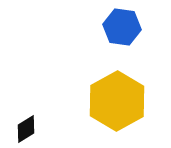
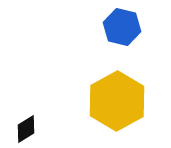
blue hexagon: rotated 6 degrees clockwise
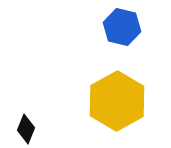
black diamond: rotated 36 degrees counterclockwise
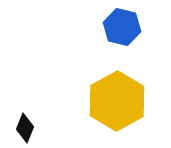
black diamond: moved 1 px left, 1 px up
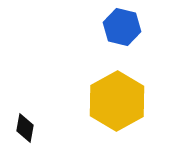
black diamond: rotated 12 degrees counterclockwise
